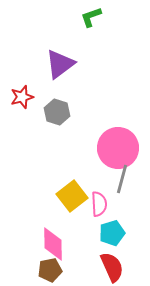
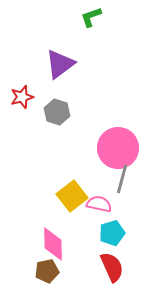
pink semicircle: rotated 75 degrees counterclockwise
brown pentagon: moved 3 px left, 1 px down
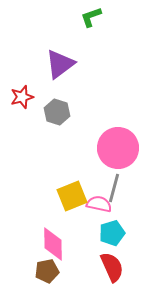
gray line: moved 8 px left, 9 px down
yellow square: rotated 16 degrees clockwise
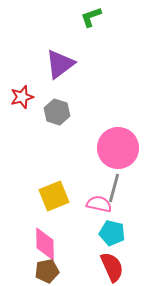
yellow square: moved 18 px left
cyan pentagon: rotated 30 degrees clockwise
pink diamond: moved 8 px left
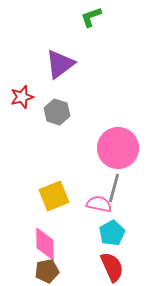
cyan pentagon: rotated 30 degrees clockwise
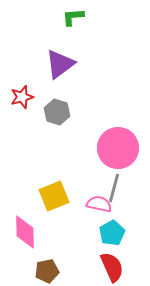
green L-shape: moved 18 px left; rotated 15 degrees clockwise
pink diamond: moved 20 px left, 12 px up
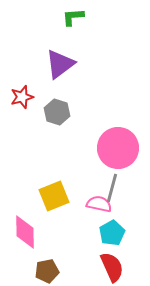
gray line: moved 2 px left
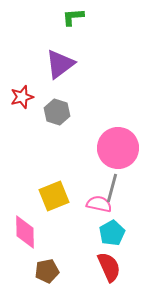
red semicircle: moved 3 px left
